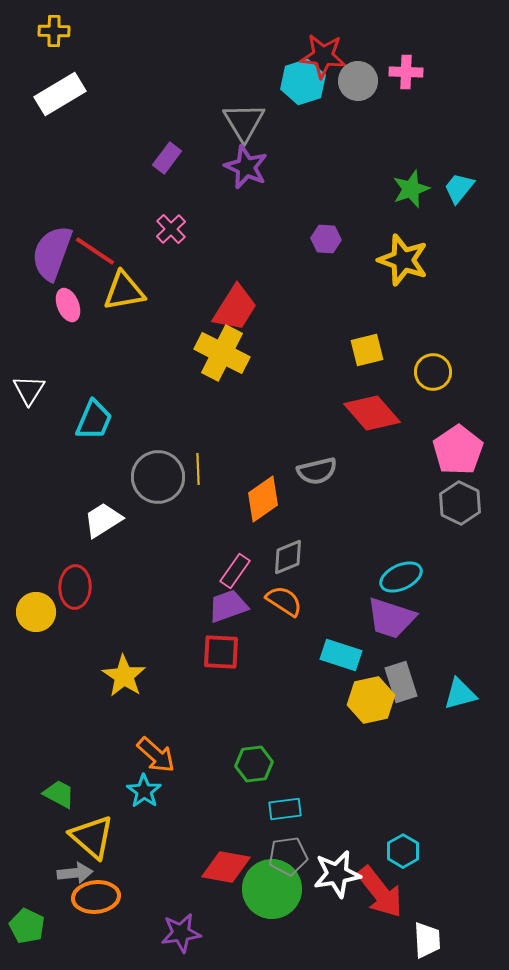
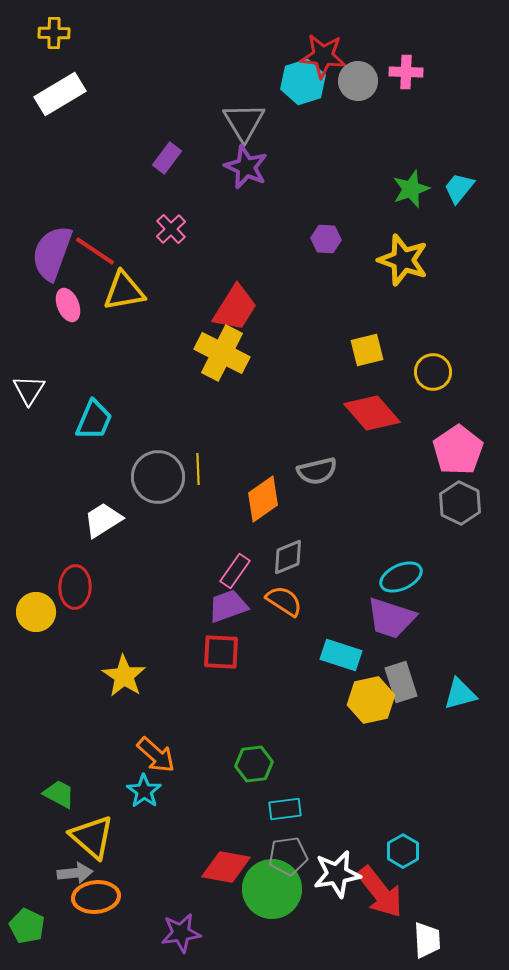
yellow cross at (54, 31): moved 2 px down
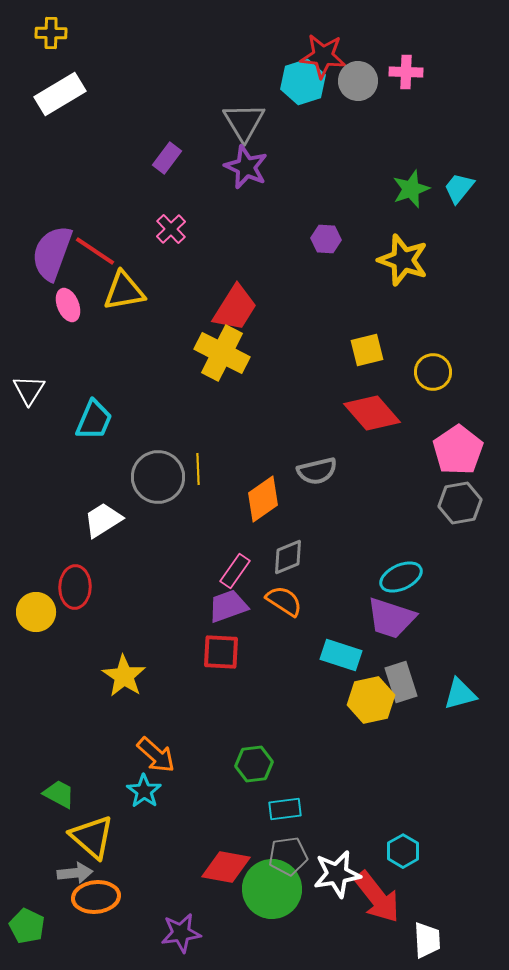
yellow cross at (54, 33): moved 3 px left
gray hexagon at (460, 503): rotated 24 degrees clockwise
red arrow at (380, 892): moved 3 px left, 5 px down
